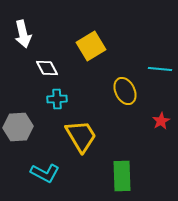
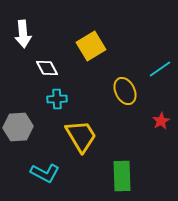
white arrow: rotated 8 degrees clockwise
cyan line: rotated 40 degrees counterclockwise
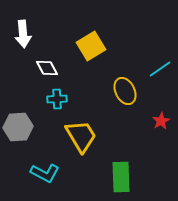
green rectangle: moved 1 px left, 1 px down
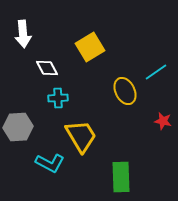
yellow square: moved 1 px left, 1 px down
cyan line: moved 4 px left, 3 px down
cyan cross: moved 1 px right, 1 px up
red star: moved 2 px right; rotated 30 degrees counterclockwise
cyan L-shape: moved 5 px right, 10 px up
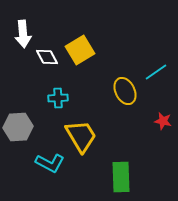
yellow square: moved 10 px left, 3 px down
white diamond: moved 11 px up
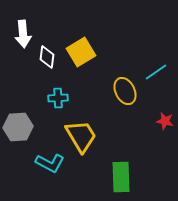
yellow square: moved 1 px right, 2 px down
white diamond: rotated 35 degrees clockwise
red star: moved 2 px right
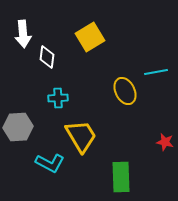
yellow square: moved 9 px right, 15 px up
cyan line: rotated 25 degrees clockwise
red star: moved 21 px down
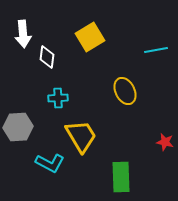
cyan line: moved 22 px up
